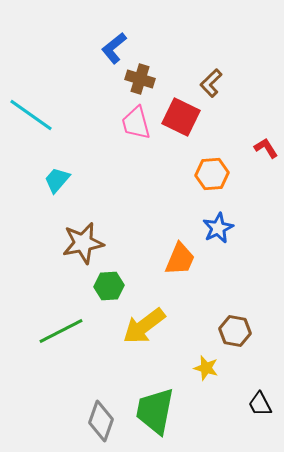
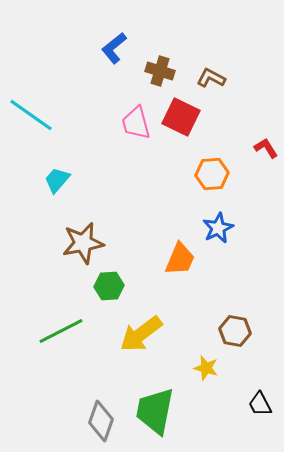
brown cross: moved 20 px right, 8 px up
brown L-shape: moved 5 px up; rotated 72 degrees clockwise
yellow arrow: moved 3 px left, 8 px down
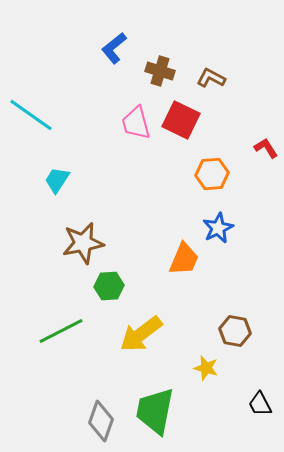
red square: moved 3 px down
cyan trapezoid: rotated 8 degrees counterclockwise
orange trapezoid: moved 4 px right
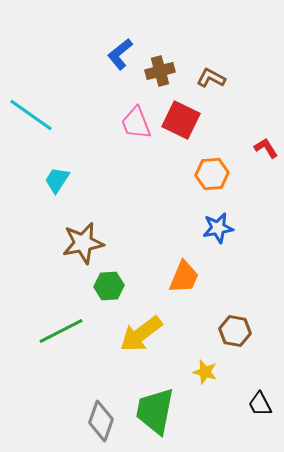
blue L-shape: moved 6 px right, 6 px down
brown cross: rotated 32 degrees counterclockwise
pink trapezoid: rotated 6 degrees counterclockwise
blue star: rotated 16 degrees clockwise
orange trapezoid: moved 18 px down
yellow star: moved 1 px left, 4 px down
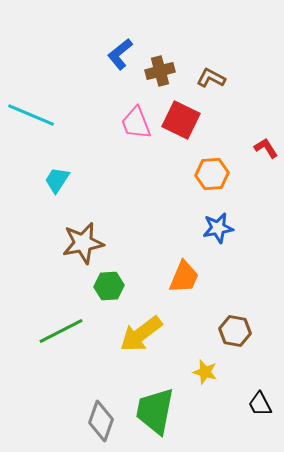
cyan line: rotated 12 degrees counterclockwise
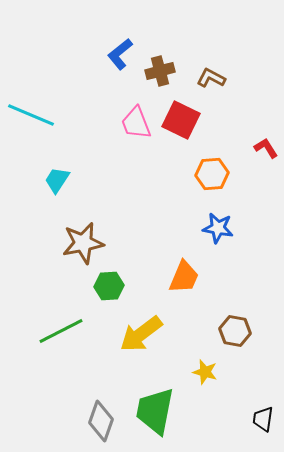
blue star: rotated 20 degrees clockwise
black trapezoid: moved 3 px right, 15 px down; rotated 36 degrees clockwise
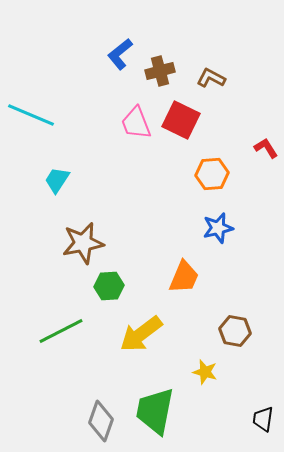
blue star: rotated 24 degrees counterclockwise
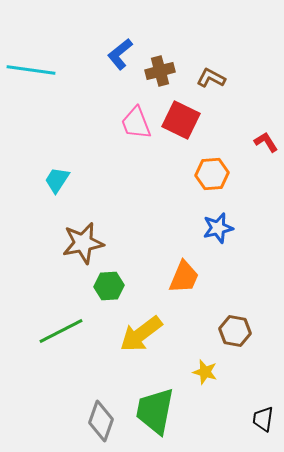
cyan line: moved 45 px up; rotated 15 degrees counterclockwise
red L-shape: moved 6 px up
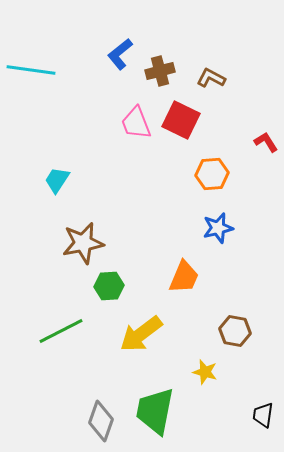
black trapezoid: moved 4 px up
